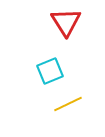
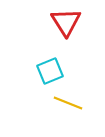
yellow line: moved 1 px up; rotated 48 degrees clockwise
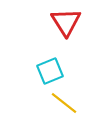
yellow line: moved 4 px left; rotated 16 degrees clockwise
